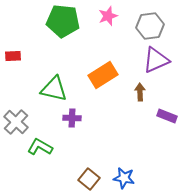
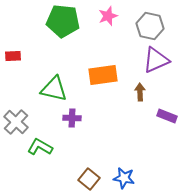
gray hexagon: rotated 20 degrees clockwise
orange rectangle: rotated 24 degrees clockwise
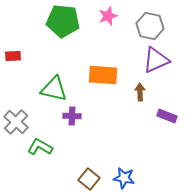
orange rectangle: rotated 12 degrees clockwise
purple cross: moved 2 px up
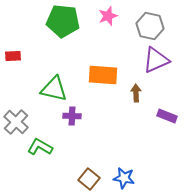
brown arrow: moved 4 px left, 1 px down
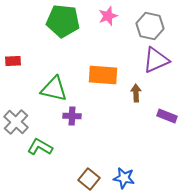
red rectangle: moved 5 px down
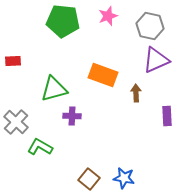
orange rectangle: rotated 16 degrees clockwise
green triangle: rotated 28 degrees counterclockwise
purple rectangle: rotated 66 degrees clockwise
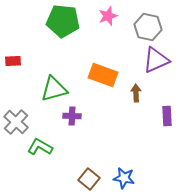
gray hexagon: moved 2 px left, 1 px down
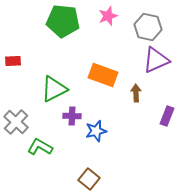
green triangle: rotated 12 degrees counterclockwise
purple rectangle: rotated 24 degrees clockwise
blue star: moved 28 px left, 47 px up; rotated 25 degrees counterclockwise
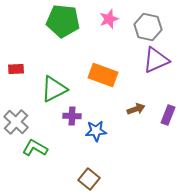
pink star: moved 1 px right, 3 px down
red rectangle: moved 3 px right, 8 px down
brown arrow: moved 16 px down; rotated 72 degrees clockwise
purple rectangle: moved 1 px right, 1 px up
blue star: rotated 10 degrees clockwise
green L-shape: moved 5 px left, 1 px down
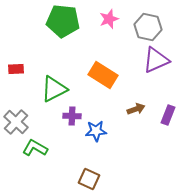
orange rectangle: rotated 12 degrees clockwise
brown square: rotated 15 degrees counterclockwise
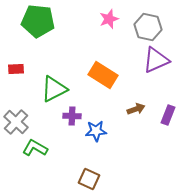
green pentagon: moved 25 px left
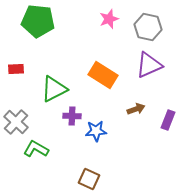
purple triangle: moved 7 px left, 5 px down
purple rectangle: moved 5 px down
green L-shape: moved 1 px right, 1 px down
